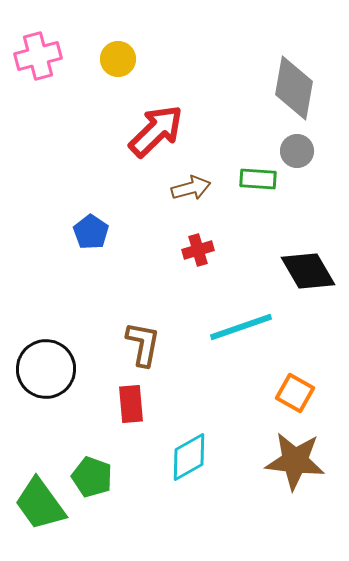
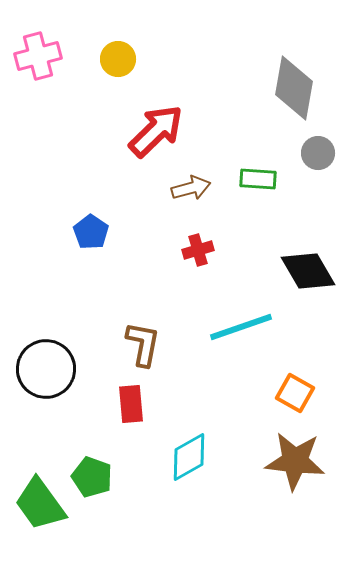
gray circle: moved 21 px right, 2 px down
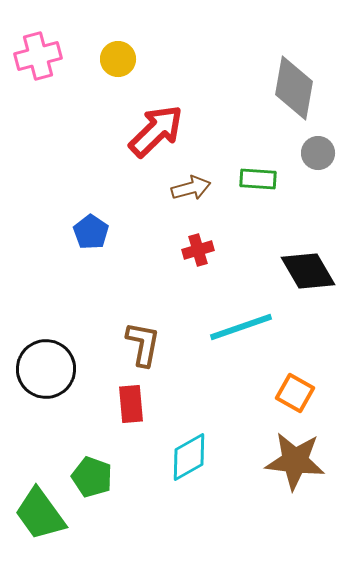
green trapezoid: moved 10 px down
